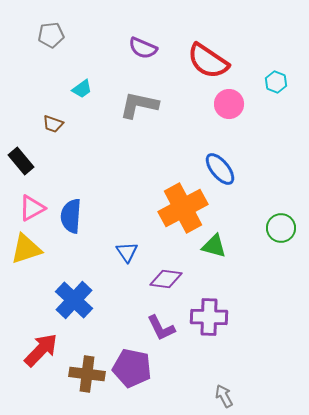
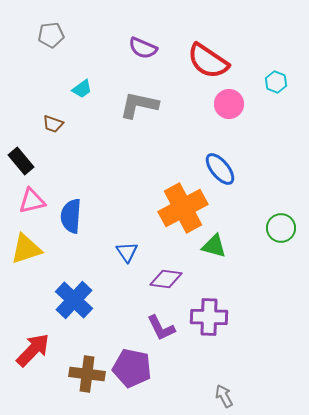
pink triangle: moved 7 px up; rotated 16 degrees clockwise
red arrow: moved 8 px left
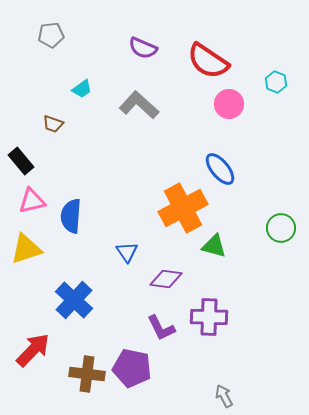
gray L-shape: rotated 30 degrees clockwise
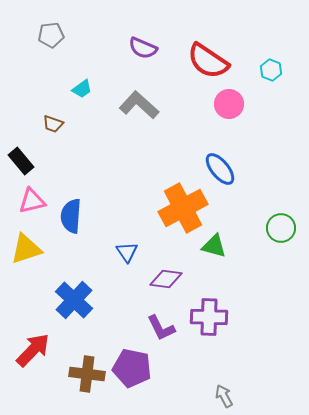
cyan hexagon: moved 5 px left, 12 px up
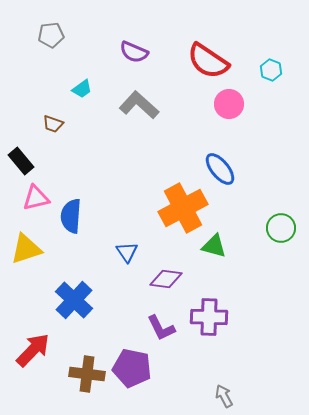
purple semicircle: moved 9 px left, 4 px down
pink triangle: moved 4 px right, 3 px up
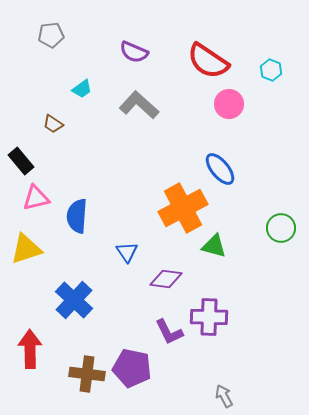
brown trapezoid: rotated 15 degrees clockwise
blue semicircle: moved 6 px right
purple L-shape: moved 8 px right, 4 px down
red arrow: moved 3 px left, 1 px up; rotated 45 degrees counterclockwise
